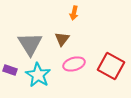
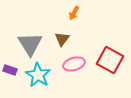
orange arrow: rotated 16 degrees clockwise
red square: moved 1 px left, 6 px up
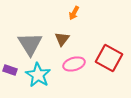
red square: moved 1 px left, 2 px up
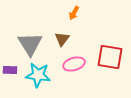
red square: moved 1 px right, 1 px up; rotated 20 degrees counterclockwise
purple rectangle: rotated 16 degrees counterclockwise
cyan star: rotated 25 degrees counterclockwise
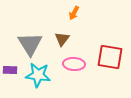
pink ellipse: rotated 20 degrees clockwise
